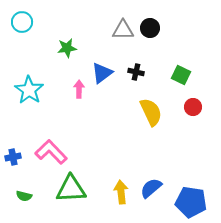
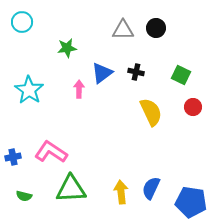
black circle: moved 6 px right
pink L-shape: rotated 12 degrees counterclockwise
blue semicircle: rotated 25 degrees counterclockwise
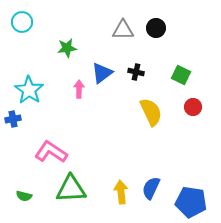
blue cross: moved 38 px up
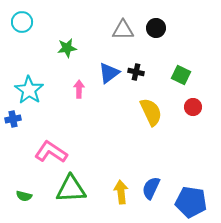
blue triangle: moved 7 px right
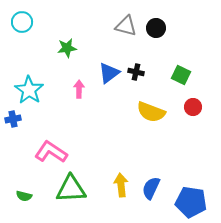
gray triangle: moved 3 px right, 4 px up; rotated 15 degrees clockwise
yellow semicircle: rotated 136 degrees clockwise
yellow arrow: moved 7 px up
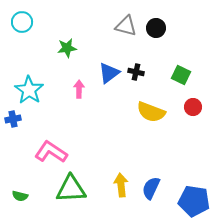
green semicircle: moved 4 px left
blue pentagon: moved 3 px right, 1 px up
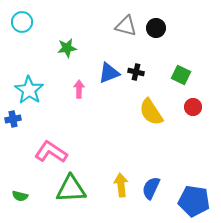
blue triangle: rotated 15 degrees clockwise
yellow semicircle: rotated 36 degrees clockwise
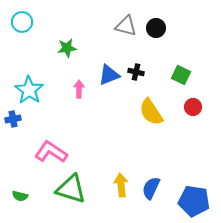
blue triangle: moved 2 px down
green triangle: rotated 20 degrees clockwise
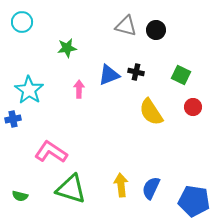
black circle: moved 2 px down
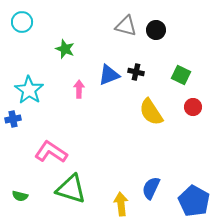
green star: moved 2 px left, 1 px down; rotated 30 degrees clockwise
yellow arrow: moved 19 px down
blue pentagon: rotated 20 degrees clockwise
